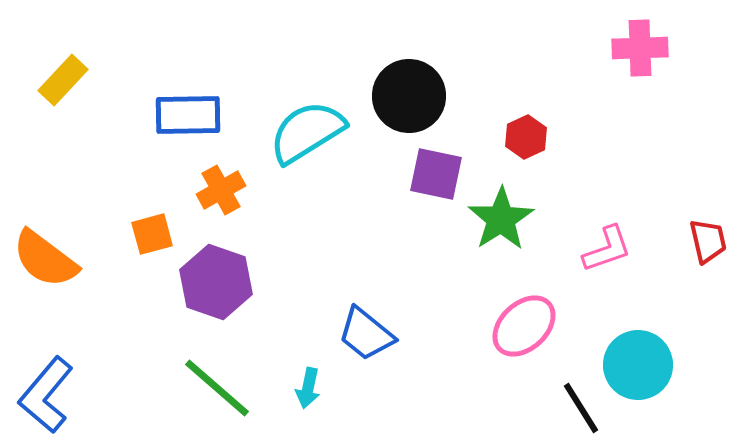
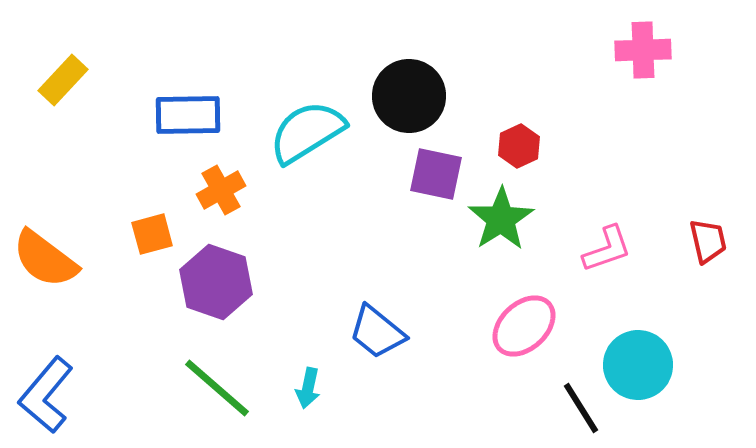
pink cross: moved 3 px right, 2 px down
red hexagon: moved 7 px left, 9 px down
blue trapezoid: moved 11 px right, 2 px up
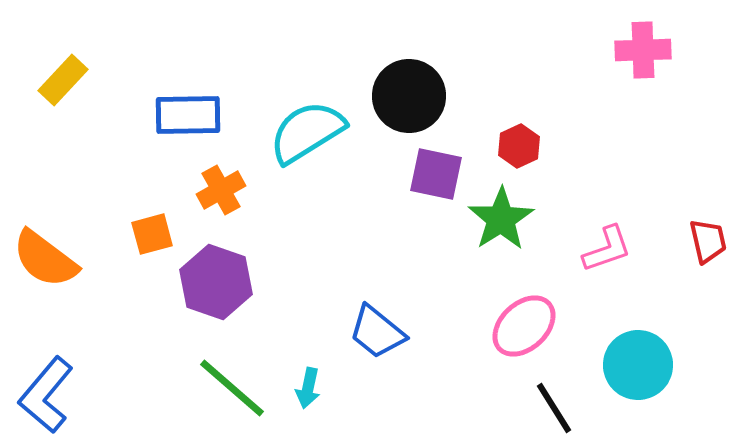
green line: moved 15 px right
black line: moved 27 px left
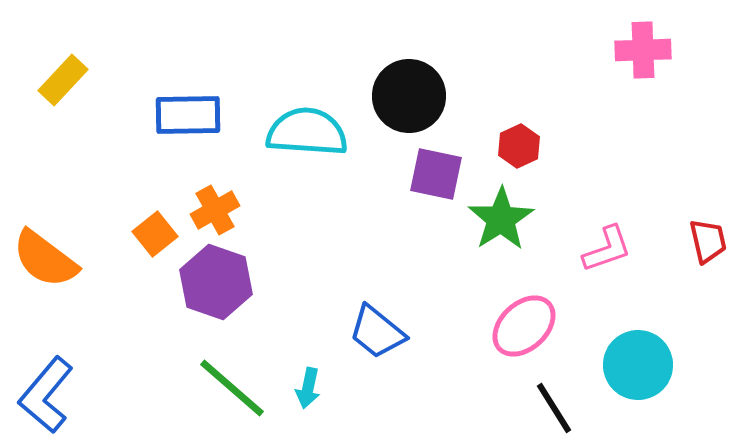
cyan semicircle: rotated 36 degrees clockwise
orange cross: moved 6 px left, 20 px down
orange square: moved 3 px right; rotated 24 degrees counterclockwise
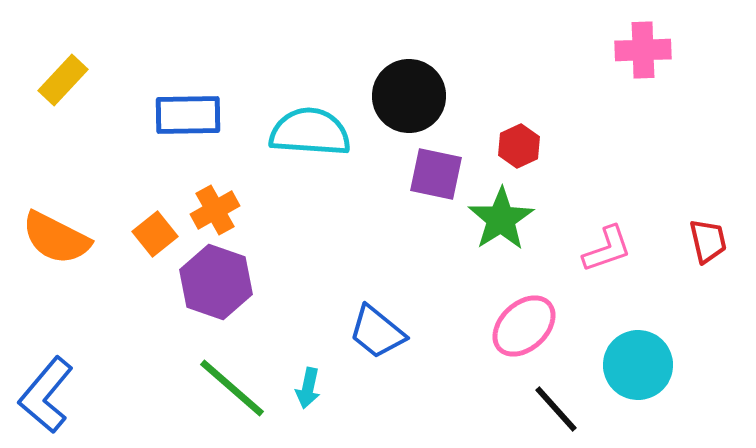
cyan semicircle: moved 3 px right
orange semicircle: moved 11 px right, 21 px up; rotated 10 degrees counterclockwise
black line: moved 2 px right, 1 px down; rotated 10 degrees counterclockwise
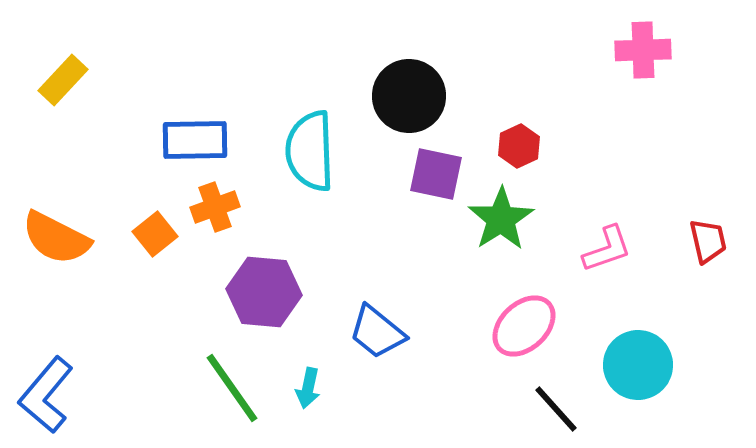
blue rectangle: moved 7 px right, 25 px down
cyan semicircle: moved 19 px down; rotated 96 degrees counterclockwise
orange cross: moved 3 px up; rotated 9 degrees clockwise
purple hexagon: moved 48 px right, 10 px down; rotated 14 degrees counterclockwise
green line: rotated 14 degrees clockwise
